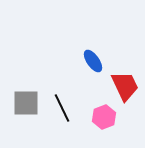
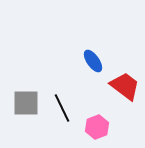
red trapezoid: rotated 28 degrees counterclockwise
pink hexagon: moved 7 px left, 10 px down
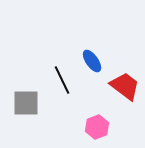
blue ellipse: moved 1 px left
black line: moved 28 px up
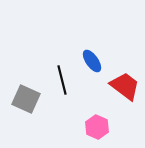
black line: rotated 12 degrees clockwise
gray square: moved 4 px up; rotated 24 degrees clockwise
pink hexagon: rotated 15 degrees counterclockwise
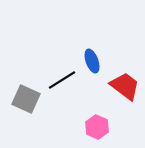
blue ellipse: rotated 15 degrees clockwise
black line: rotated 72 degrees clockwise
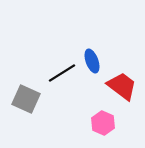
black line: moved 7 px up
red trapezoid: moved 3 px left
pink hexagon: moved 6 px right, 4 px up
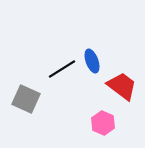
black line: moved 4 px up
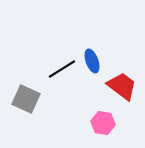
pink hexagon: rotated 15 degrees counterclockwise
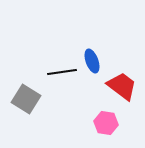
black line: moved 3 px down; rotated 24 degrees clockwise
gray square: rotated 8 degrees clockwise
pink hexagon: moved 3 px right
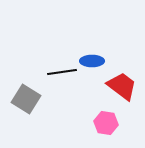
blue ellipse: rotated 70 degrees counterclockwise
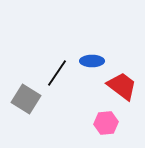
black line: moved 5 px left, 1 px down; rotated 48 degrees counterclockwise
pink hexagon: rotated 15 degrees counterclockwise
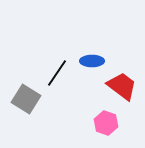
pink hexagon: rotated 25 degrees clockwise
